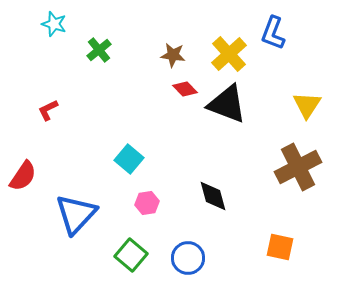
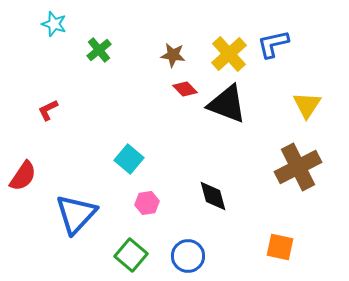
blue L-shape: moved 11 px down; rotated 56 degrees clockwise
blue circle: moved 2 px up
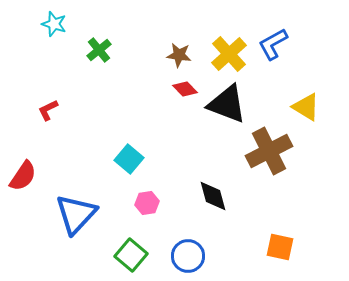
blue L-shape: rotated 16 degrees counterclockwise
brown star: moved 6 px right
yellow triangle: moved 1 px left, 2 px down; rotated 32 degrees counterclockwise
brown cross: moved 29 px left, 16 px up
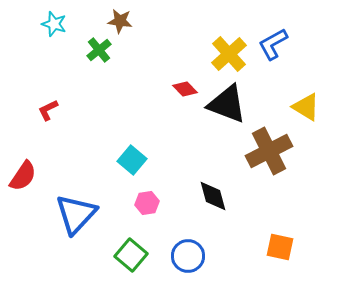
brown star: moved 59 px left, 34 px up
cyan square: moved 3 px right, 1 px down
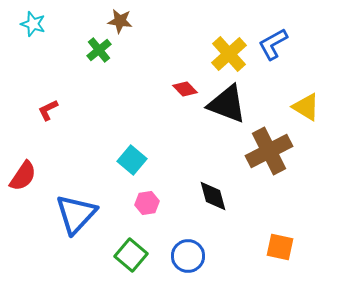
cyan star: moved 21 px left
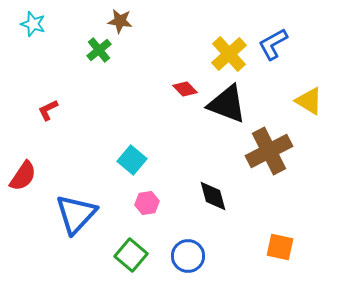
yellow triangle: moved 3 px right, 6 px up
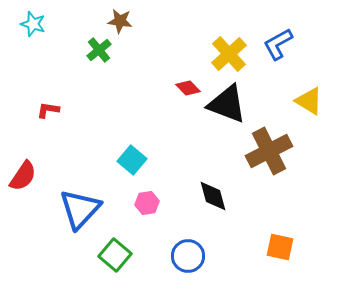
blue L-shape: moved 5 px right
red diamond: moved 3 px right, 1 px up
red L-shape: rotated 35 degrees clockwise
blue triangle: moved 4 px right, 5 px up
green square: moved 16 px left
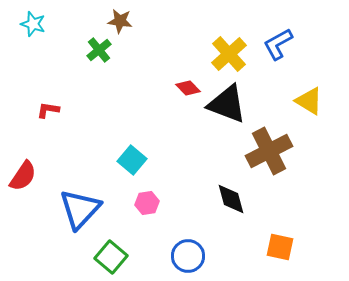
black diamond: moved 18 px right, 3 px down
green square: moved 4 px left, 2 px down
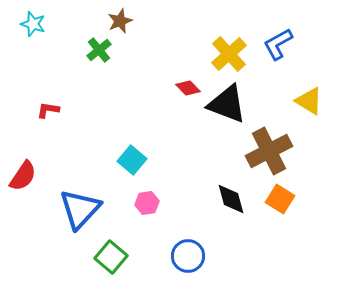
brown star: rotated 30 degrees counterclockwise
orange square: moved 48 px up; rotated 20 degrees clockwise
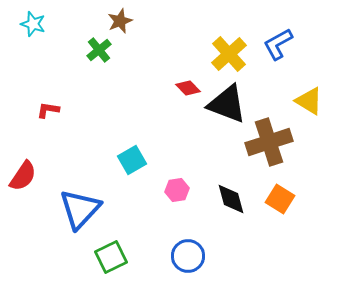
brown cross: moved 9 px up; rotated 9 degrees clockwise
cyan square: rotated 20 degrees clockwise
pink hexagon: moved 30 px right, 13 px up
green square: rotated 24 degrees clockwise
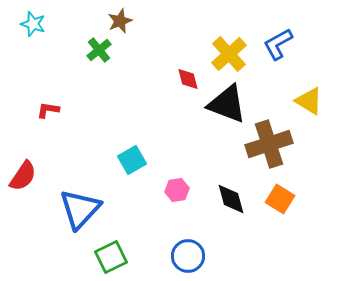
red diamond: moved 9 px up; rotated 30 degrees clockwise
brown cross: moved 2 px down
